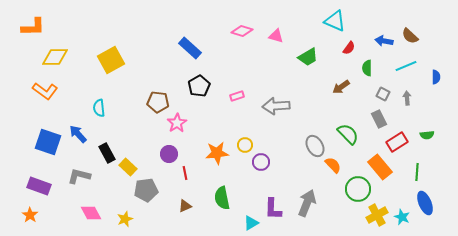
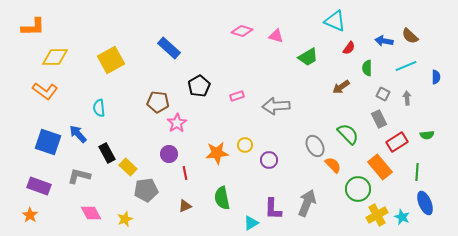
blue rectangle at (190, 48): moved 21 px left
purple circle at (261, 162): moved 8 px right, 2 px up
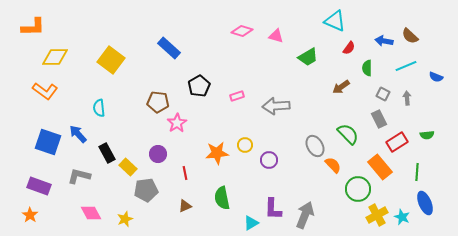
yellow square at (111, 60): rotated 24 degrees counterclockwise
blue semicircle at (436, 77): rotated 112 degrees clockwise
purple circle at (169, 154): moved 11 px left
gray arrow at (307, 203): moved 2 px left, 12 px down
